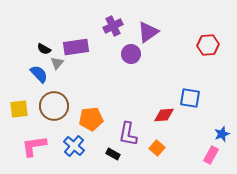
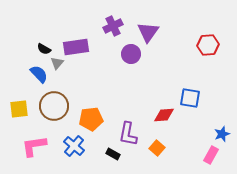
purple triangle: rotated 20 degrees counterclockwise
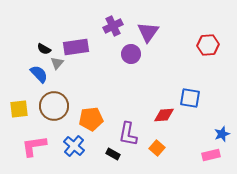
pink rectangle: rotated 48 degrees clockwise
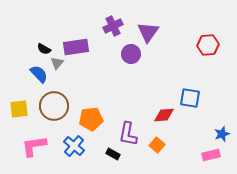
orange square: moved 3 px up
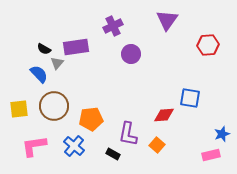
purple triangle: moved 19 px right, 12 px up
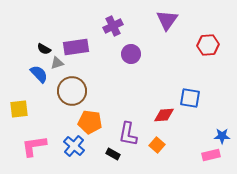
gray triangle: rotated 32 degrees clockwise
brown circle: moved 18 px right, 15 px up
orange pentagon: moved 1 px left, 3 px down; rotated 15 degrees clockwise
blue star: moved 2 px down; rotated 21 degrees clockwise
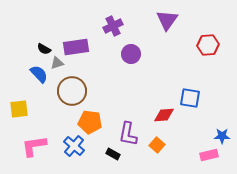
pink rectangle: moved 2 px left
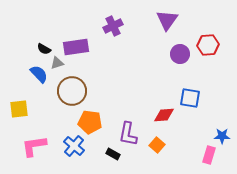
purple circle: moved 49 px right
pink rectangle: rotated 60 degrees counterclockwise
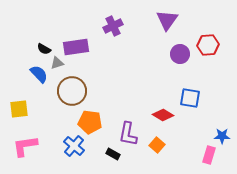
red diamond: moved 1 px left; rotated 35 degrees clockwise
pink L-shape: moved 9 px left
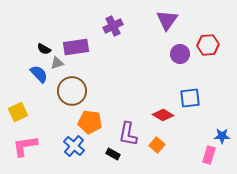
blue square: rotated 15 degrees counterclockwise
yellow square: moved 1 px left, 3 px down; rotated 18 degrees counterclockwise
